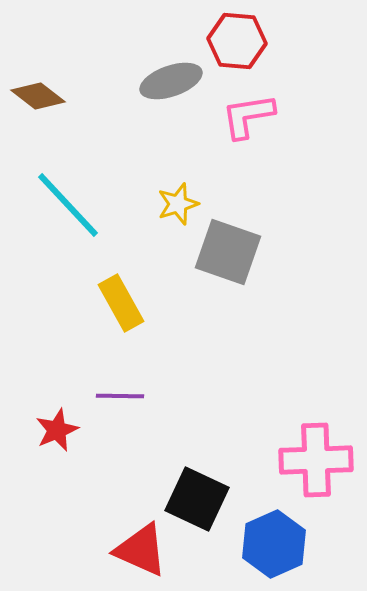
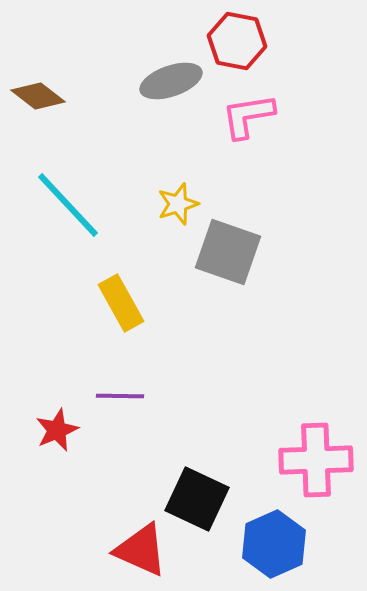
red hexagon: rotated 6 degrees clockwise
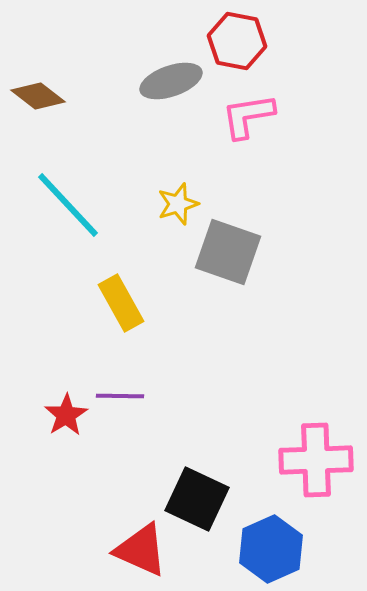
red star: moved 9 px right, 15 px up; rotated 9 degrees counterclockwise
blue hexagon: moved 3 px left, 5 px down
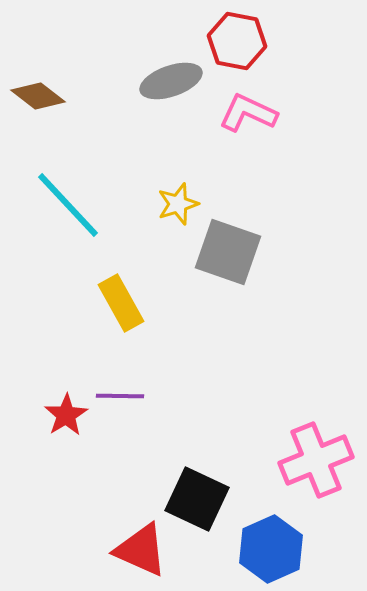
pink L-shape: moved 3 px up; rotated 34 degrees clockwise
pink cross: rotated 20 degrees counterclockwise
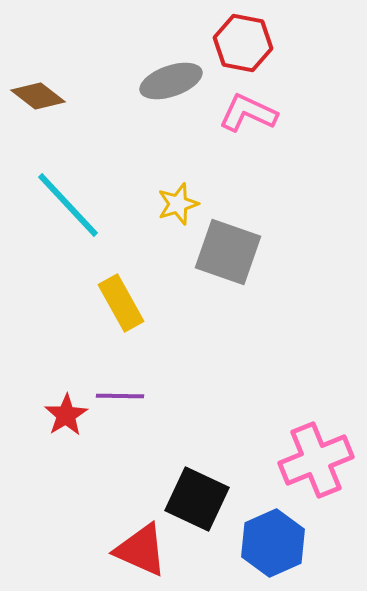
red hexagon: moved 6 px right, 2 px down
blue hexagon: moved 2 px right, 6 px up
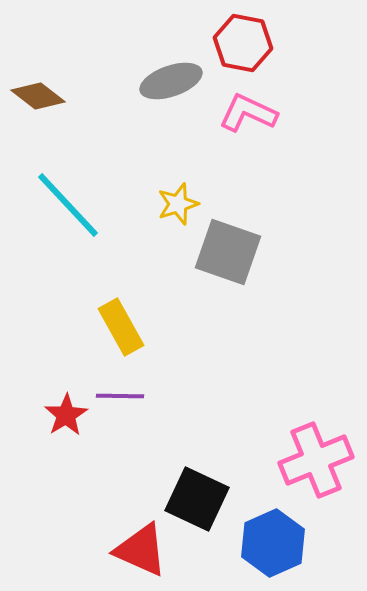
yellow rectangle: moved 24 px down
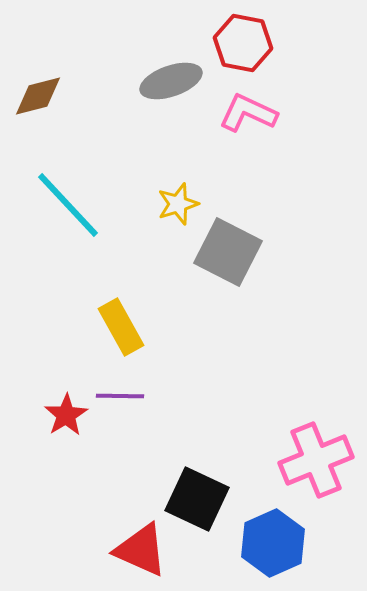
brown diamond: rotated 52 degrees counterclockwise
gray square: rotated 8 degrees clockwise
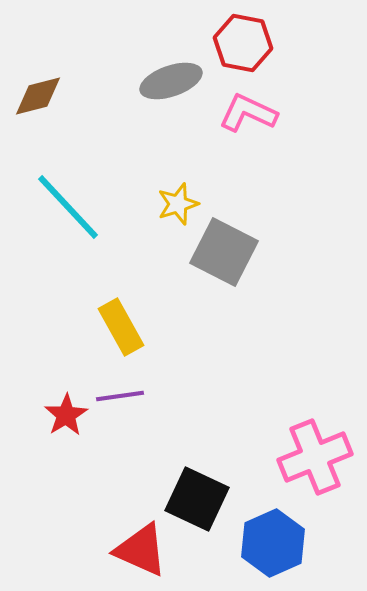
cyan line: moved 2 px down
gray square: moved 4 px left
purple line: rotated 9 degrees counterclockwise
pink cross: moved 1 px left, 3 px up
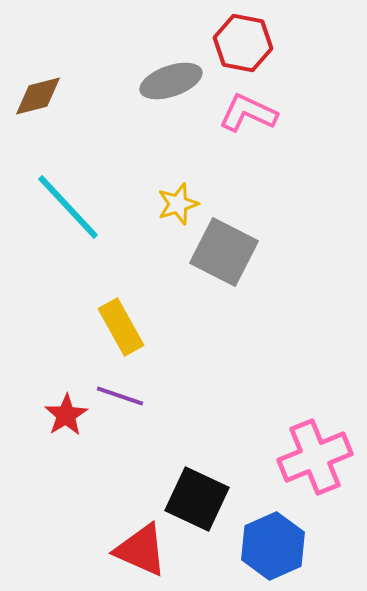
purple line: rotated 27 degrees clockwise
blue hexagon: moved 3 px down
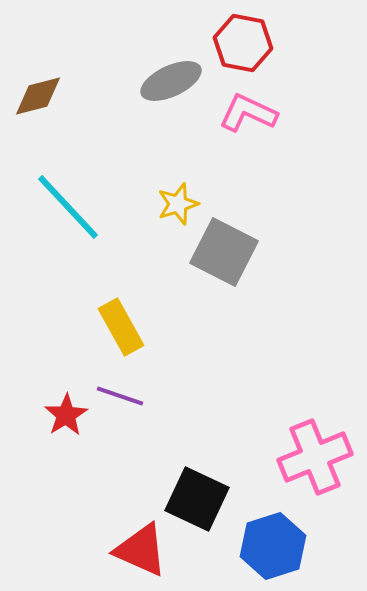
gray ellipse: rotated 6 degrees counterclockwise
blue hexagon: rotated 6 degrees clockwise
